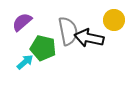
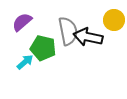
black arrow: moved 1 px left, 1 px up
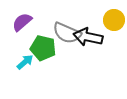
gray semicircle: moved 1 px left, 2 px down; rotated 124 degrees clockwise
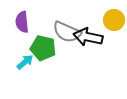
purple semicircle: rotated 55 degrees counterclockwise
gray semicircle: moved 1 px up
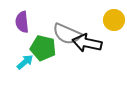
gray semicircle: moved 2 px down
black arrow: moved 1 px left, 6 px down
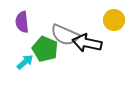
gray semicircle: moved 2 px left, 1 px down
green pentagon: moved 2 px right, 1 px down; rotated 10 degrees clockwise
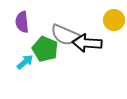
black arrow: rotated 8 degrees counterclockwise
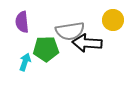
yellow circle: moved 1 px left
gray semicircle: moved 5 px right, 4 px up; rotated 32 degrees counterclockwise
green pentagon: moved 1 px right; rotated 25 degrees counterclockwise
cyan arrow: rotated 30 degrees counterclockwise
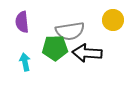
black arrow: moved 10 px down
green pentagon: moved 9 px right, 1 px up
cyan arrow: rotated 30 degrees counterclockwise
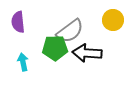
purple semicircle: moved 4 px left
gray semicircle: rotated 28 degrees counterclockwise
cyan arrow: moved 2 px left
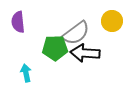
yellow circle: moved 1 px left, 1 px down
gray semicircle: moved 6 px right, 2 px down
black arrow: moved 2 px left
cyan arrow: moved 3 px right, 11 px down
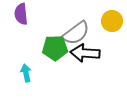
purple semicircle: moved 3 px right, 8 px up
